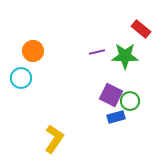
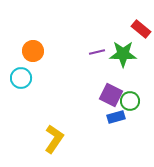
green star: moved 2 px left, 2 px up
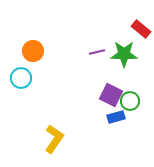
green star: moved 1 px right
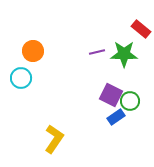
blue rectangle: rotated 18 degrees counterclockwise
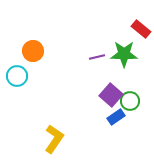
purple line: moved 5 px down
cyan circle: moved 4 px left, 2 px up
purple square: rotated 15 degrees clockwise
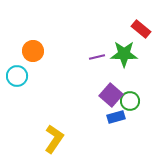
blue rectangle: rotated 18 degrees clockwise
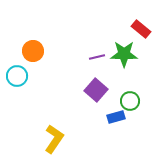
purple square: moved 15 px left, 5 px up
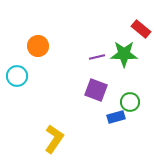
orange circle: moved 5 px right, 5 px up
purple square: rotated 20 degrees counterclockwise
green circle: moved 1 px down
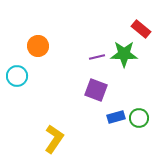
green circle: moved 9 px right, 16 px down
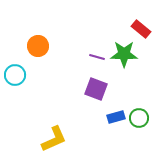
purple line: rotated 28 degrees clockwise
cyan circle: moved 2 px left, 1 px up
purple square: moved 1 px up
yellow L-shape: rotated 32 degrees clockwise
